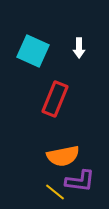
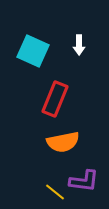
white arrow: moved 3 px up
orange semicircle: moved 14 px up
purple L-shape: moved 4 px right
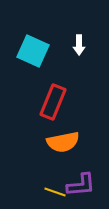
red rectangle: moved 2 px left, 3 px down
purple L-shape: moved 3 px left, 4 px down; rotated 12 degrees counterclockwise
yellow line: rotated 20 degrees counterclockwise
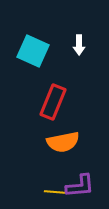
purple L-shape: moved 1 px left, 1 px down
yellow line: rotated 15 degrees counterclockwise
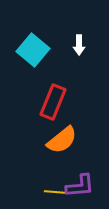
cyan square: moved 1 px up; rotated 16 degrees clockwise
orange semicircle: moved 1 px left, 2 px up; rotated 28 degrees counterclockwise
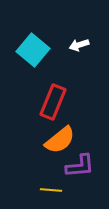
white arrow: rotated 72 degrees clockwise
orange semicircle: moved 2 px left
purple L-shape: moved 20 px up
yellow line: moved 4 px left, 2 px up
